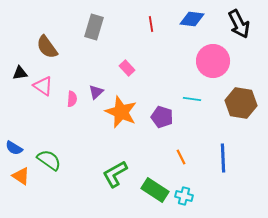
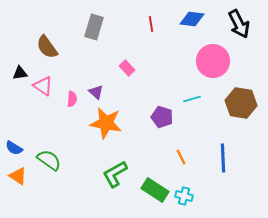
purple triangle: rotated 35 degrees counterclockwise
cyan line: rotated 24 degrees counterclockwise
orange star: moved 15 px left, 11 px down; rotated 12 degrees counterclockwise
orange triangle: moved 3 px left
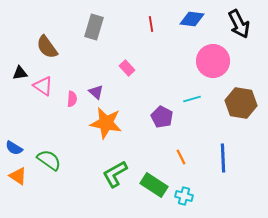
purple pentagon: rotated 10 degrees clockwise
green rectangle: moved 1 px left, 5 px up
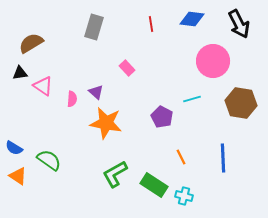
brown semicircle: moved 16 px left, 4 px up; rotated 95 degrees clockwise
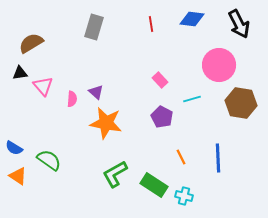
pink circle: moved 6 px right, 4 px down
pink rectangle: moved 33 px right, 12 px down
pink triangle: rotated 15 degrees clockwise
blue line: moved 5 px left
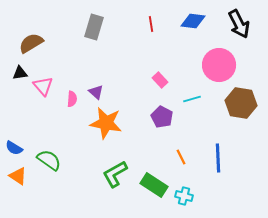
blue diamond: moved 1 px right, 2 px down
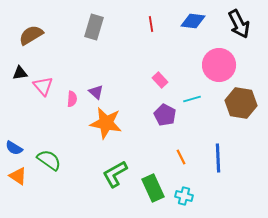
brown semicircle: moved 8 px up
purple pentagon: moved 3 px right, 2 px up
green rectangle: moved 1 px left, 3 px down; rotated 32 degrees clockwise
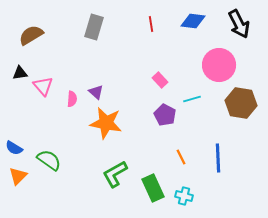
orange triangle: rotated 42 degrees clockwise
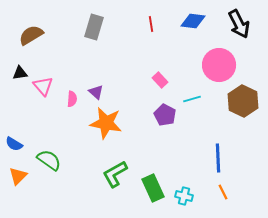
brown hexagon: moved 2 px right, 2 px up; rotated 16 degrees clockwise
blue semicircle: moved 4 px up
orange line: moved 42 px right, 35 px down
